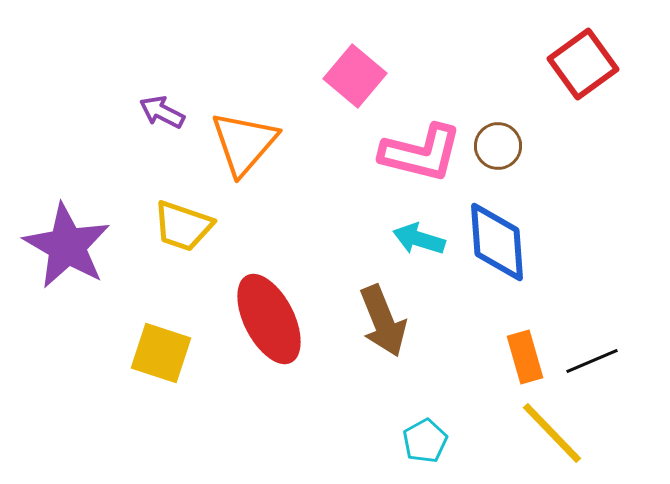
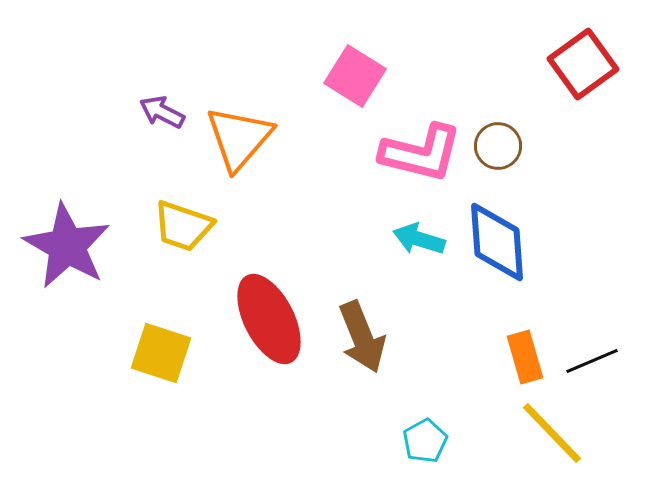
pink square: rotated 8 degrees counterclockwise
orange triangle: moved 5 px left, 5 px up
brown arrow: moved 21 px left, 16 px down
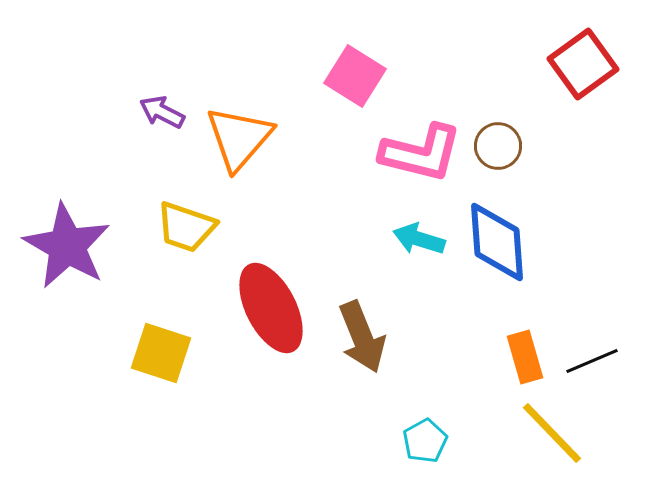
yellow trapezoid: moved 3 px right, 1 px down
red ellipse: moved 2 px right, 11 px up
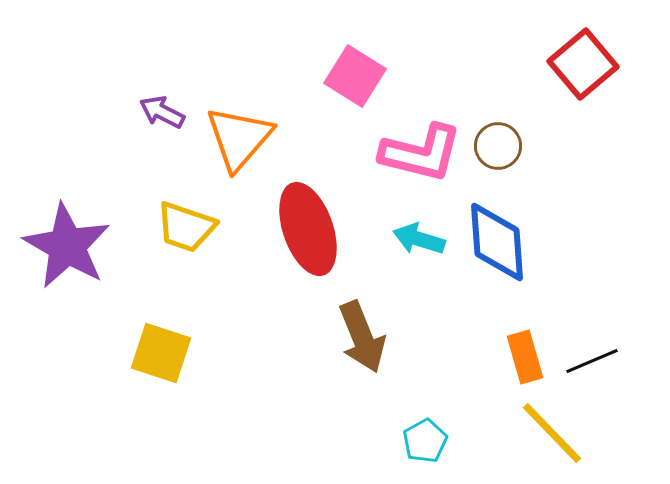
red square: rotated 4 degrees counterclockwise
red ellipse: moved 37 px right, 79 px up; rotated 8 degrees clockwise
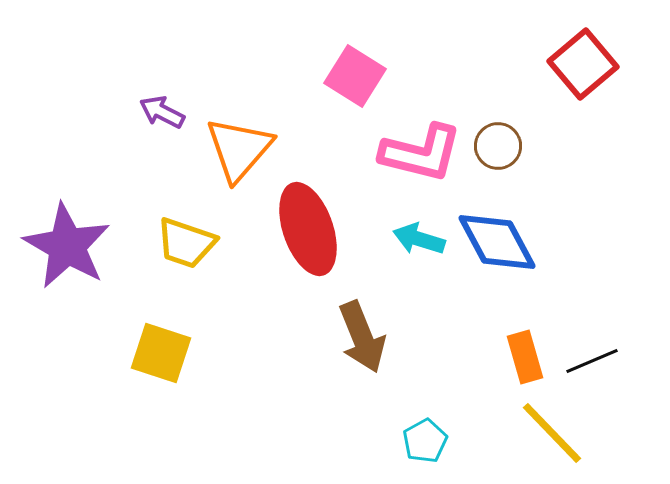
orange triangle: moved 11 px down
yellow trapezoid: moved 16 px down
blue diamond: rotated 24 degrees counterclockwise
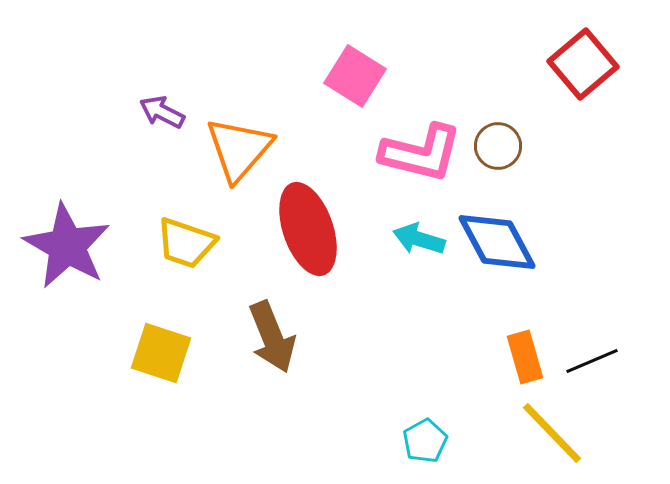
brown arrow: moved 90 px left
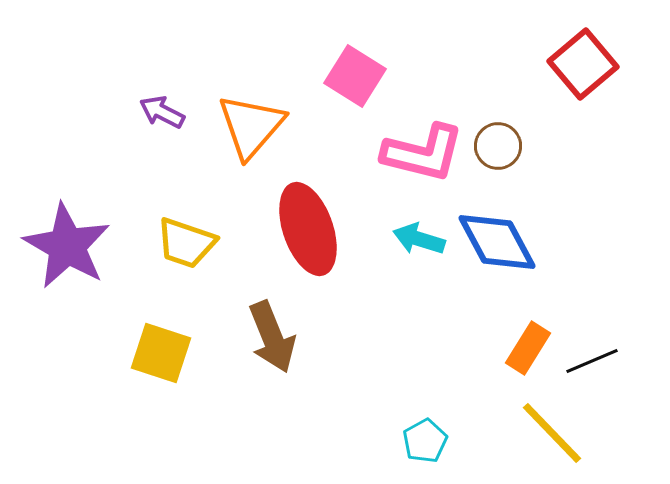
orange triangle: moved 12 px right, 23 px up
pink L-shape: moved 2 px right
orange rectangle: moved 3 px right, 9 px up; rotated 48 degrees clockwise
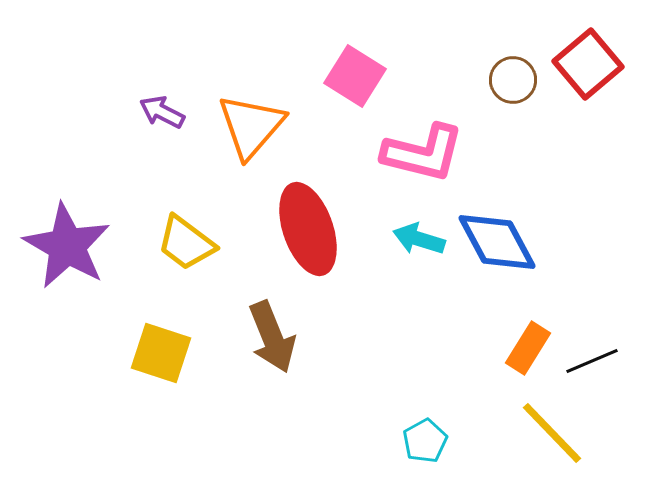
red square: moved 5 px right
brown circle: moved 15 px right, 66 px up
yellow trapezoid: rotated 18 degrees clockwise
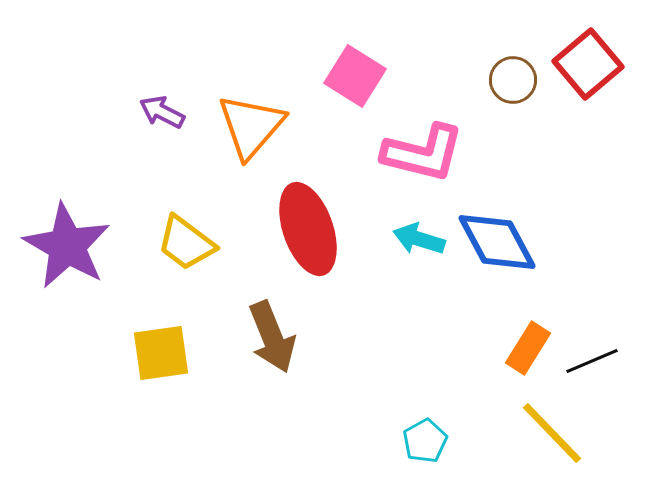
yellow square: rotated 26 degrees counterclockwise
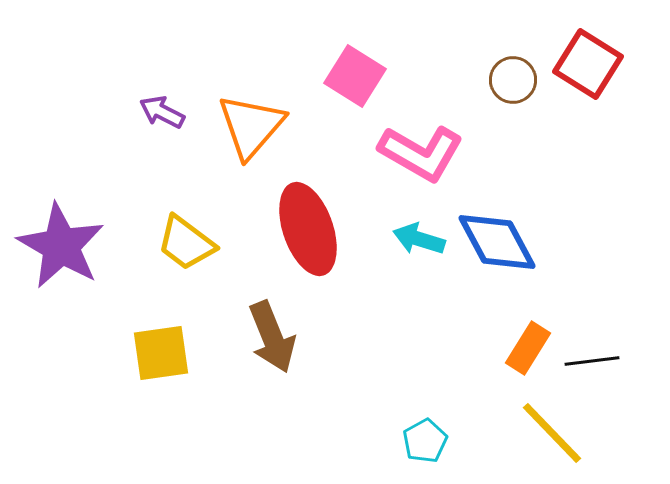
red square: rotated 18 degrees counterclockwise
pink L-shape: moved 2 px left; rotated 16 degrees clockwise
purple star: moved 6 px left
black line: rotated 16 degrees clockwise
